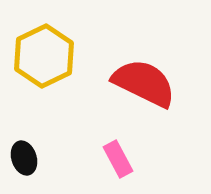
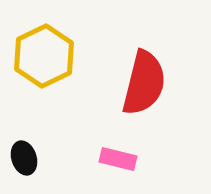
red semicircle: rotated 78 degrees clockwise
pink rectangle: rotated 48 degrees counterclockwise
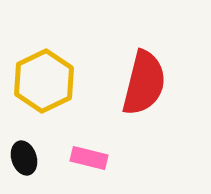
yellow hexagon: moved 25 px down
pink rectangle: moved 29 px left, 1 px up
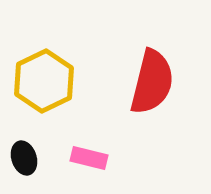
red semicircle: moved 8 px right, 1 px up
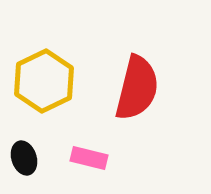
red semicircle: moved 15 px left, 6 px down
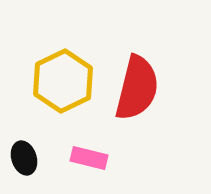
yellow hexagon: moved 19 px right
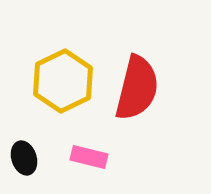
pink rectangle: moved 1 px up
